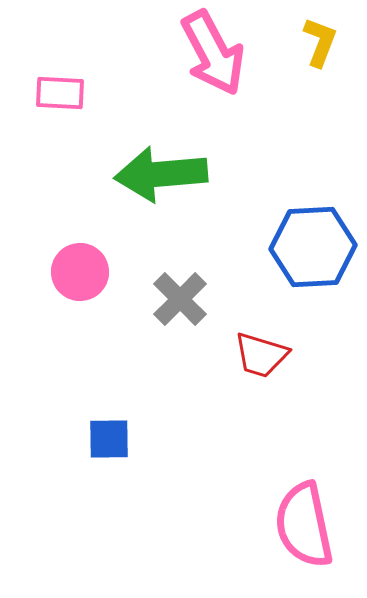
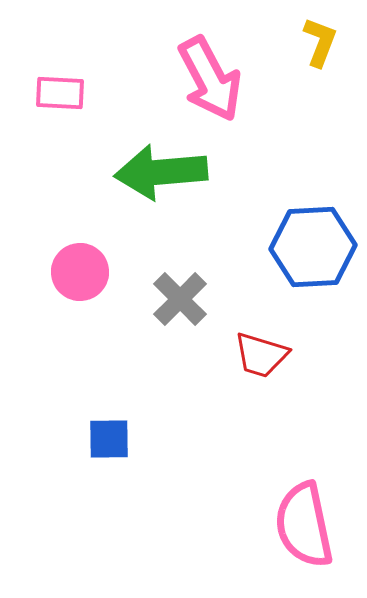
pink arrow: moved 3 px left, 26 px down
green arrow: moved 2 px up
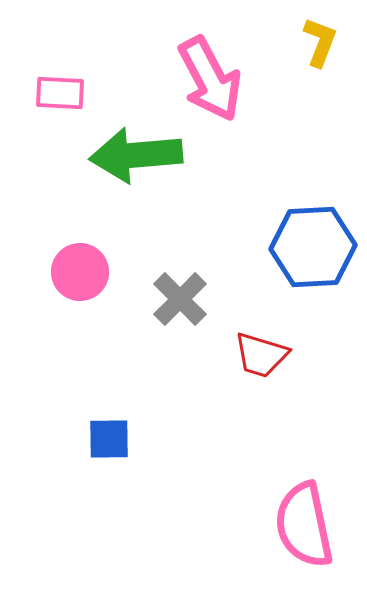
green arrow: moved 25 px left, 17 px up
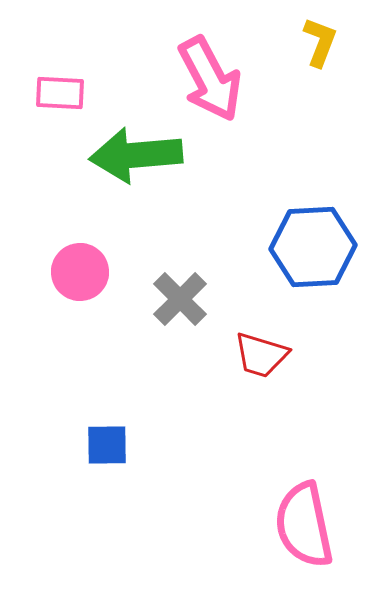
blue square: moved 2 px left, 6 px down
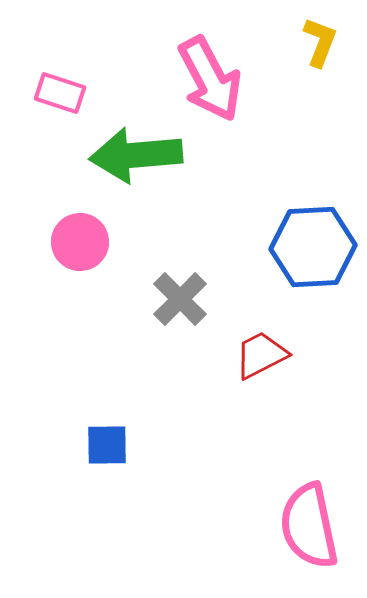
pink rectangle: rotated 15 degrees clockwise
pink circle: moved 30 px up
red trapezoid: rotated 136 degrees clockwise
pink semicircle: moved 5 px right, 1 px down
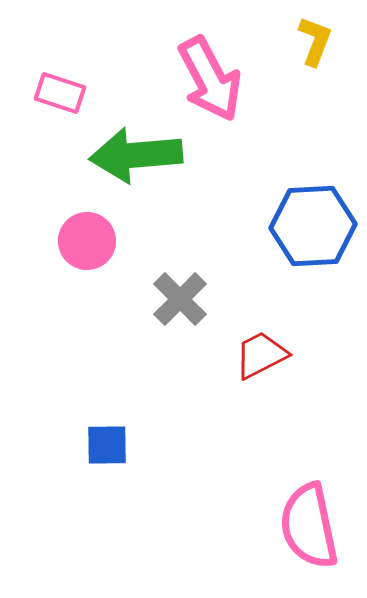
yellow L-shape: moved 5 px left, 1 px up
pink circle: moved 7 px right, 1 px up
blue hexagon: moved 21 px up
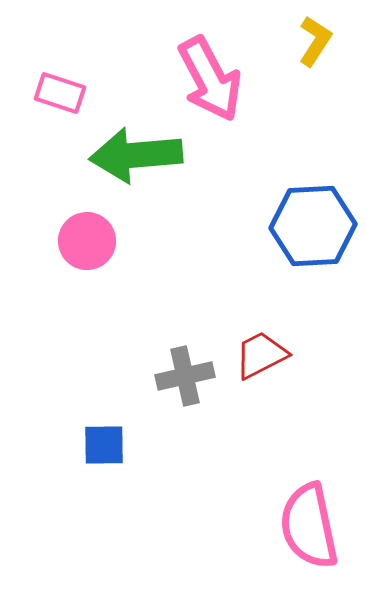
yellow L-shape: rotated 12 degrees clockwise
gray cross: moved 5 px right, 77 px down; rotated 32 degrees clockwise
blue square: moved 3 px left
